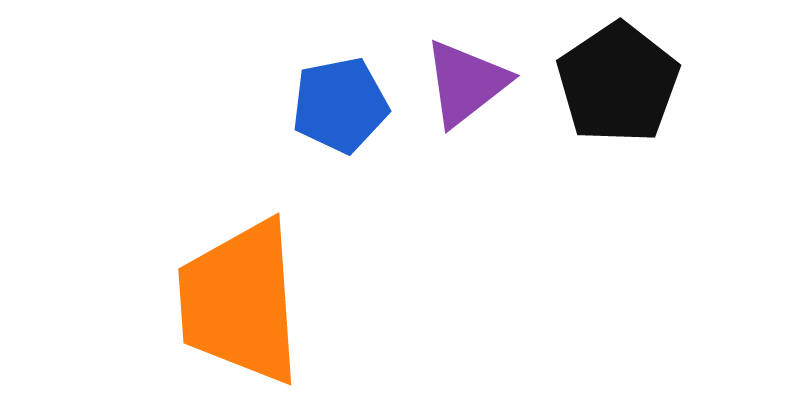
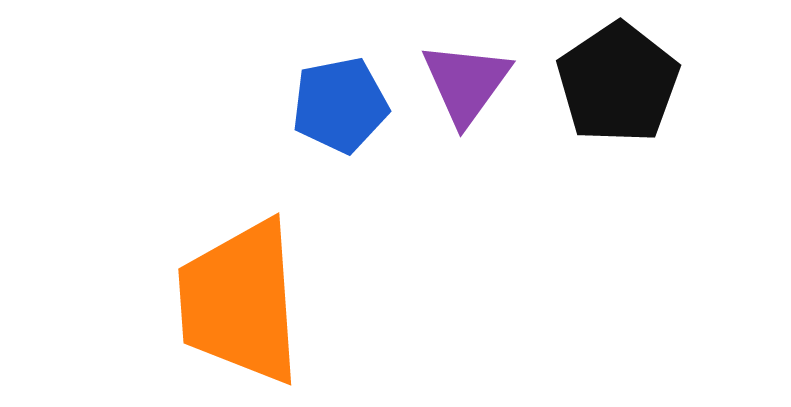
purple triangle: rotated 16 degrees counterclockwise
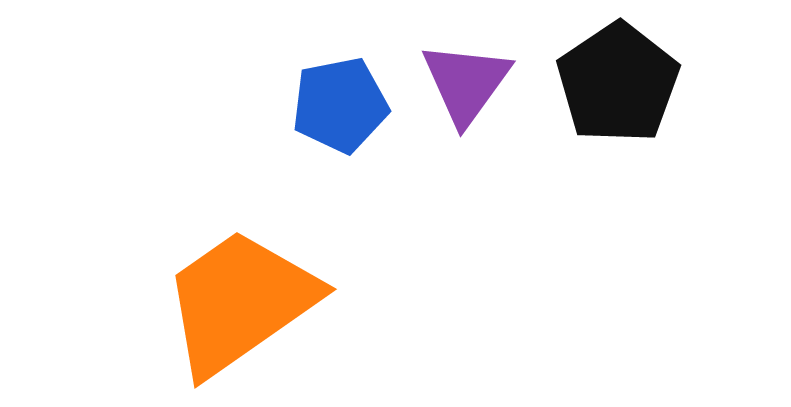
orange trapezoid: rotated 59 degrees clockwise
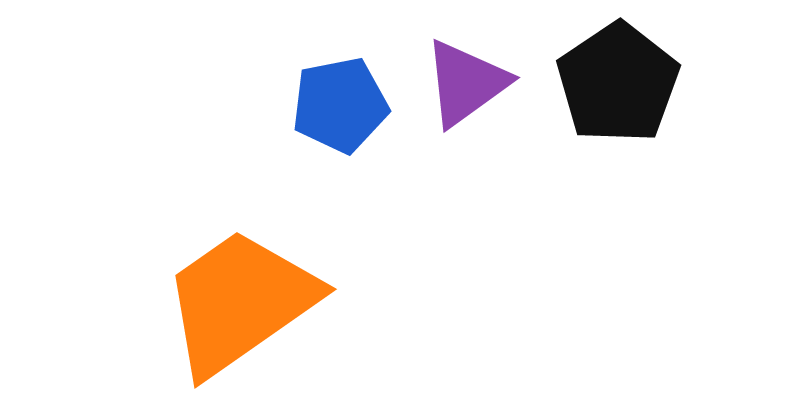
purple triangle: rotated 18 degrees clockwise
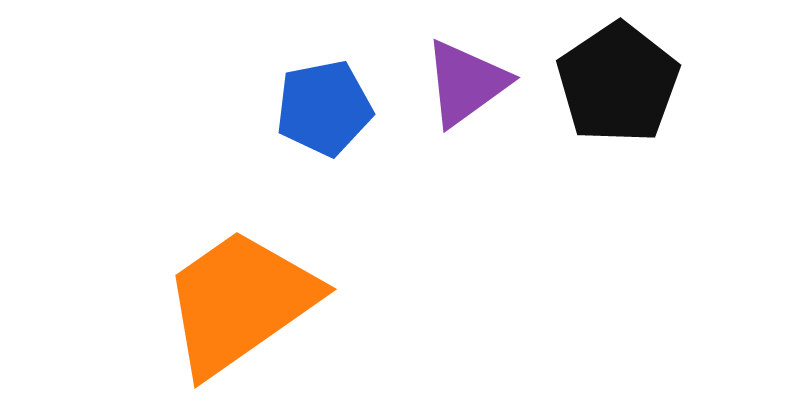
blue pentagon: moved 16 px left, 3 px down
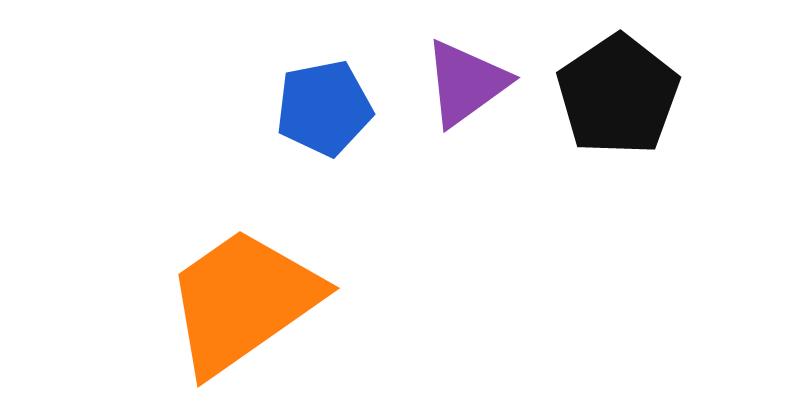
black pentagon: moved 12 px down
orange trapezoid: moved 3 px right, 1 px up
